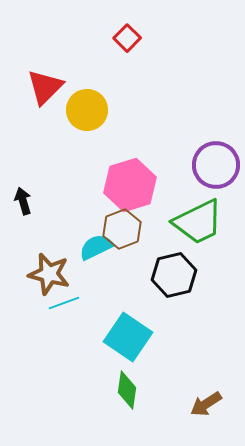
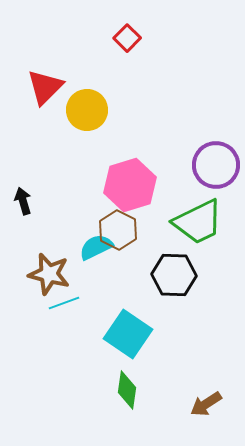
brown hexagon: moved 4 px left, 1 px down; rotated 12 degrees counterclockwise
black hexagon: rotated 15 degrees clockwise
cyan square: moved 3 px up
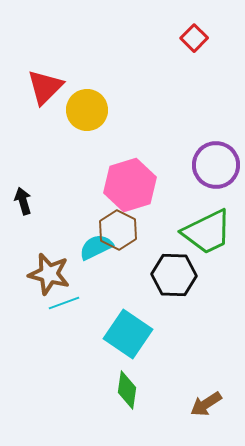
red square: moved 67 px right
green trapezoid: moved 9 px right, 10 px down
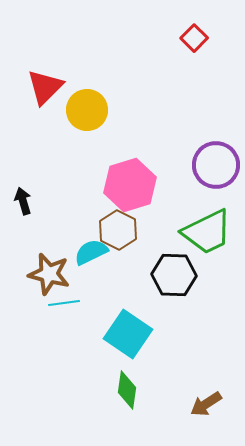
cyan semicircle: moved 5 px left, 5 px down
cyan line: rotated 12 degrees clockwise
